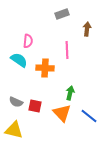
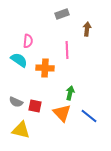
yellow triangle: moved 7 px right
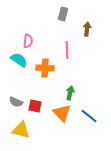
gray rectangle: moved 1 px right; rotated 56 degrees counterclockwise
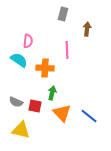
green arrow: moved 18 px left
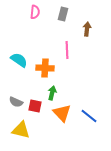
pink semicircle: moved 7 px right, 29 px up
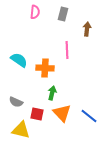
red square: moved 2 px right, 8 px down
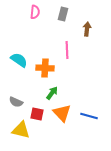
green arrow: rotated 24 degrees clockwise
blue line: rotated 24 degrees counterclockwise
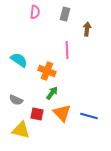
gray rectangle: moved 2 px right
orange cross: moved 2 px right, 3 px down; rotated 18 degrees clockwise
gray semicircle: moved 2 px up
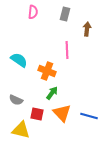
pink semicircle: moved 2 px left
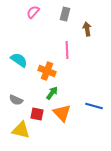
pink semicircle: rotated 144 degrees counterclockwise
brown arrow: rotated 16 degrees counterclockwise
blue line: moved 5 px right, 10 px up
